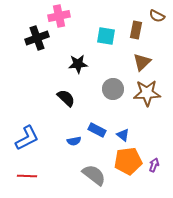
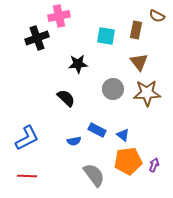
brown triangle: moved 3 px left; rotated 24 degrees counterclockwise
gray semicircle: rotated 15 degrees clockwise
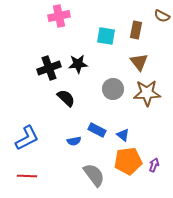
brown semicircle: moved 5 px right
black cross: moved 12 px right, 30 px down
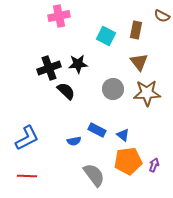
cyan square: rotated 18 degrees clockwise
black semicircle: moved 7 px up
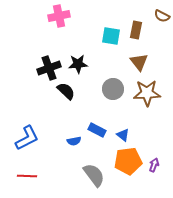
cyan square: moved 5 px right; rotated 18 degrees counterclockwise
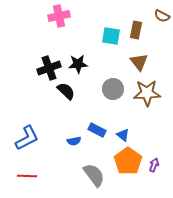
orange pentagon: rotated 28 degrees counterclockwise
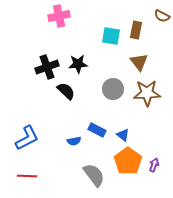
black cross: moved 2 px left, 1 px up
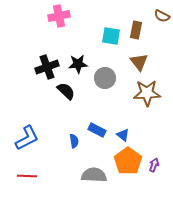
gray circle: moved 8 px left, 11 px up
blue semicircle: rotated 88 degrees counterclockwise
gray semicircle: rotated 50 degrees counterclockwise
